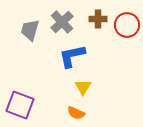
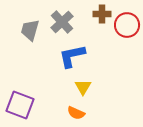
brown cross: moved 4 px right, 5 px up
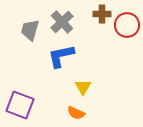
blue L-shape: moved 11 px left
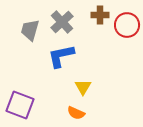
brown cross: moved 2 px left, 1 px down
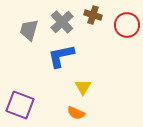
brown cross: moved 7 px left; rotated 18 degrees clockwise
gray trapezoid: moved 1 px left
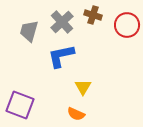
gray trapezoid: moved 1 px down
orange semicircle: moved 1 px down
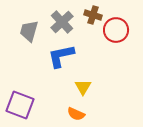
red circle: moved 11 px left, 5 px down
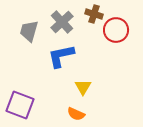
brown cross: moved 1 px right, 1 px up
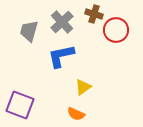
yellow triangle: rotated 24 degrees clockwise
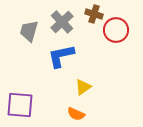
purple square: rotated 16 degrees counterclockwise
